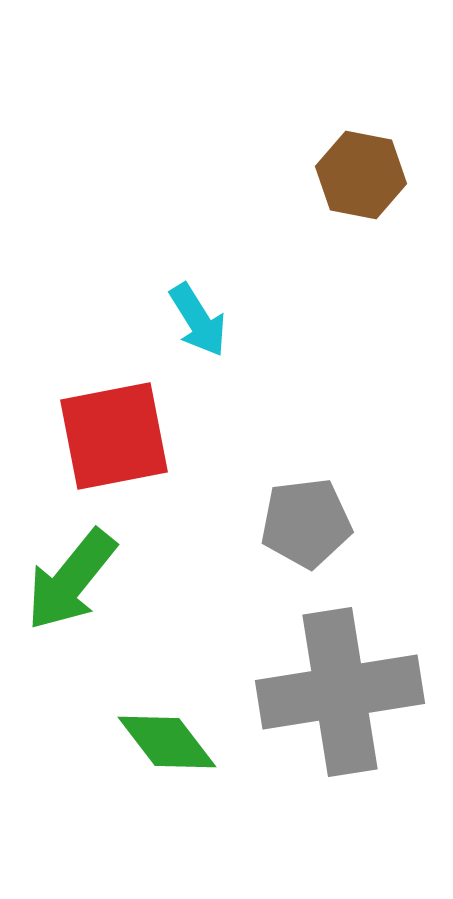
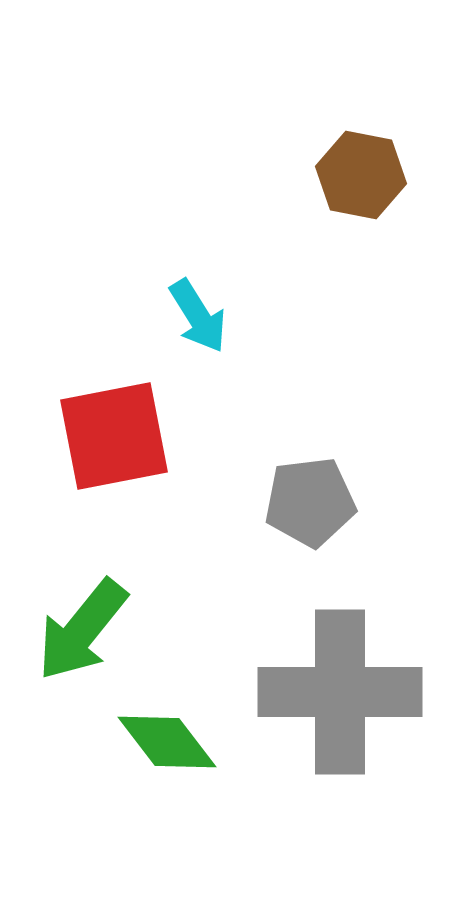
cyan arrow: moved 4 px up
gray pentagon: moved 4 px right, 21 px up
green arrow: moved 11 px right, 50 px down
gray cross: rotated 9 degrees clockwise
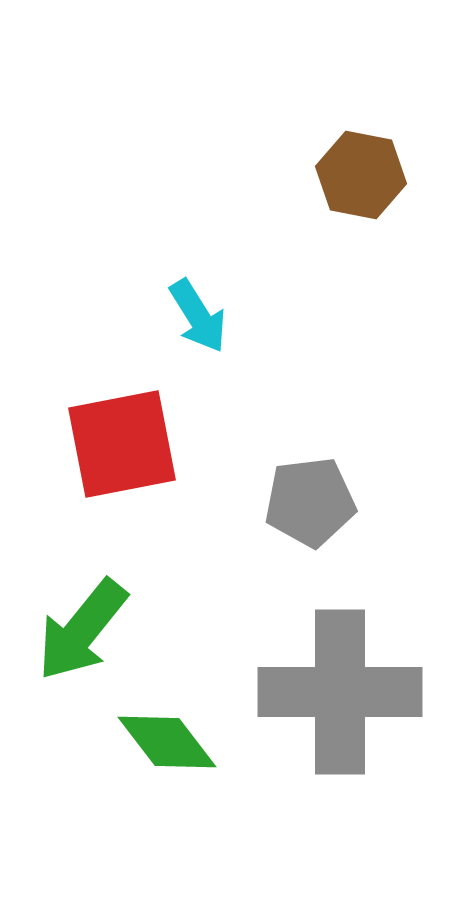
red square: moved 8 px right, 8 px down
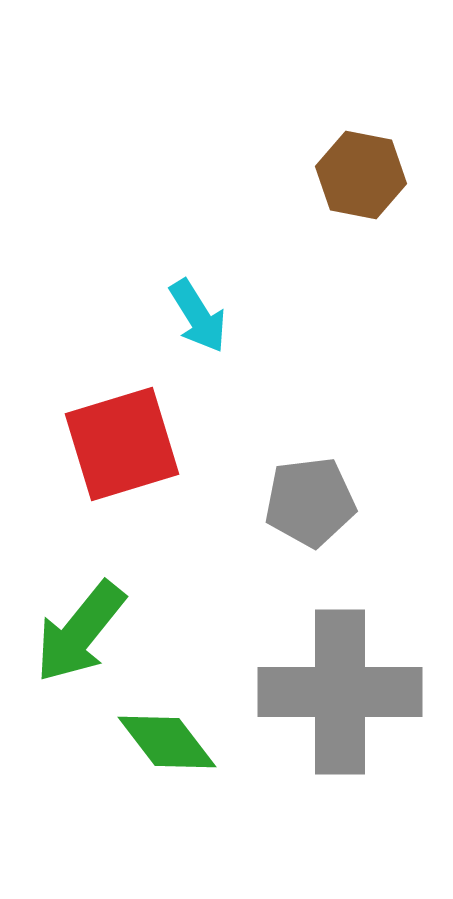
red square: rotated 6 degrees counterclockwise
green arrow: moved 2 px left, 2 px down
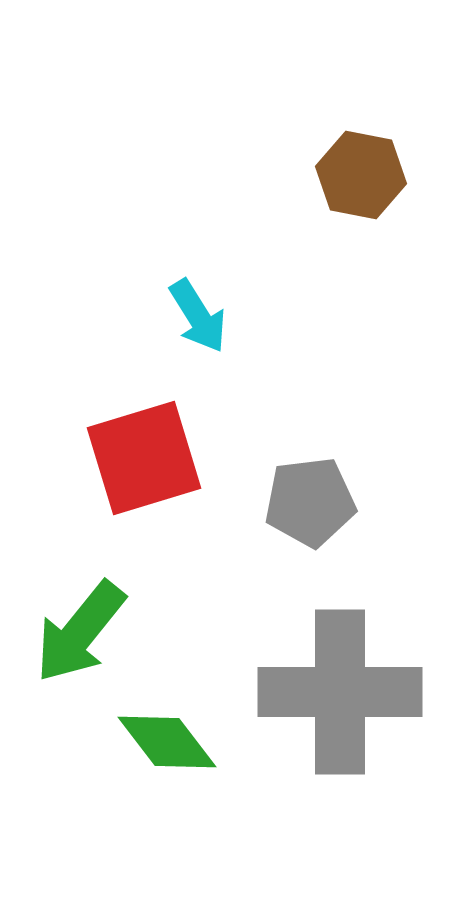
red square: moved 22 px right, 14 px down
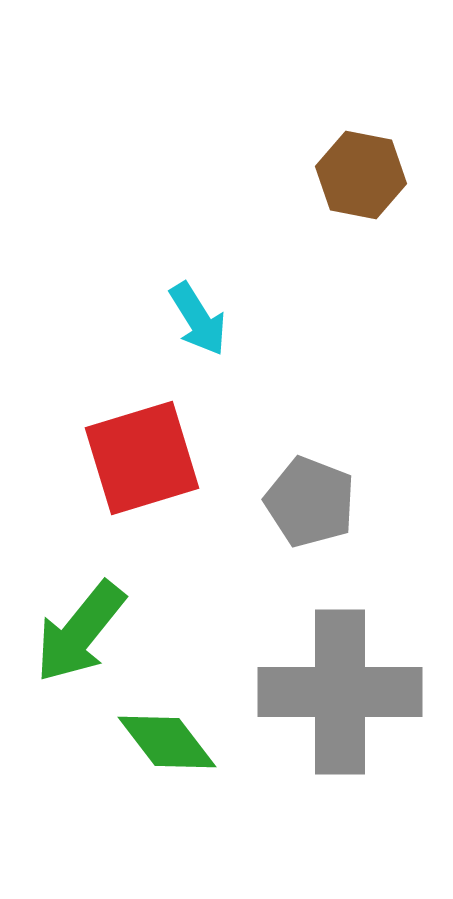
cyan arrow: moved 3 px down
red square: moved 2 px left
gray pentagon: rotated 28 degrees clockwise
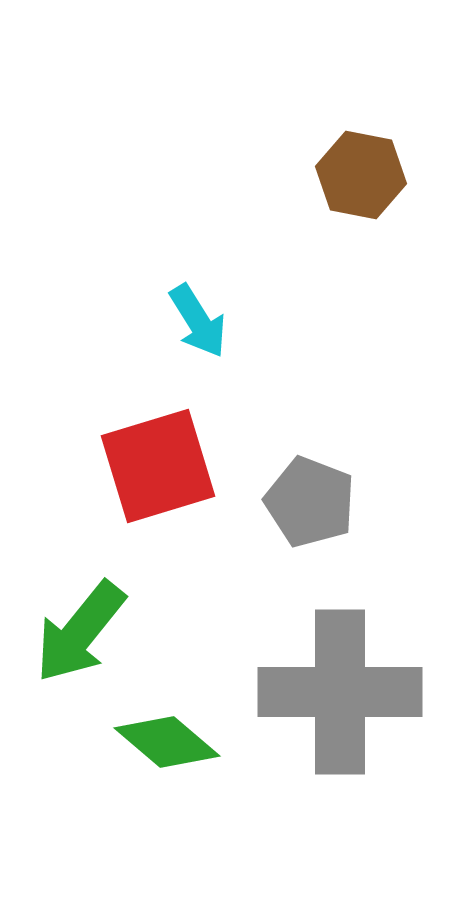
cyan arrow: moved 2 px down
red square: moved 16 px right, 8 px down
green diamond: rotated 12 degrees counterclockwise
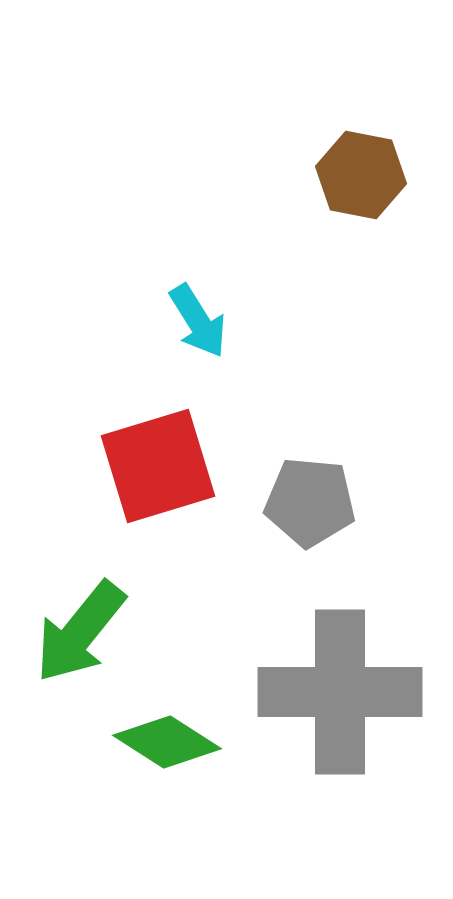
gray pentagon: rotated 16 degrees counterclockwise
green diamond: rotated 8 degrees counterclockwise
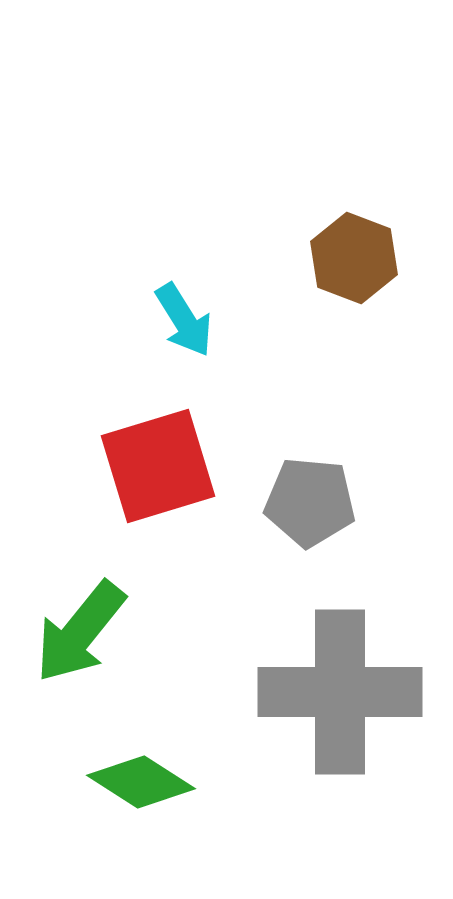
brown hexagon: moved 7 px left, 83 px down; rotated 10 degrees clockwise
cyan arrow: moved 14 px left, 1 px up
green diamond: moved 26 px left, 40 px down
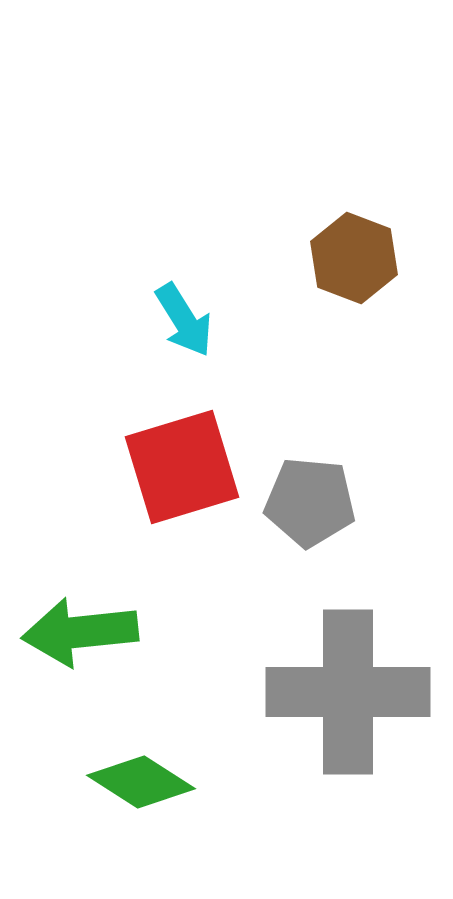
red square: moved 24 px right, 1 px down
green arrow: rotated 45 degrees clockwise
gray cross: moved 8 px right
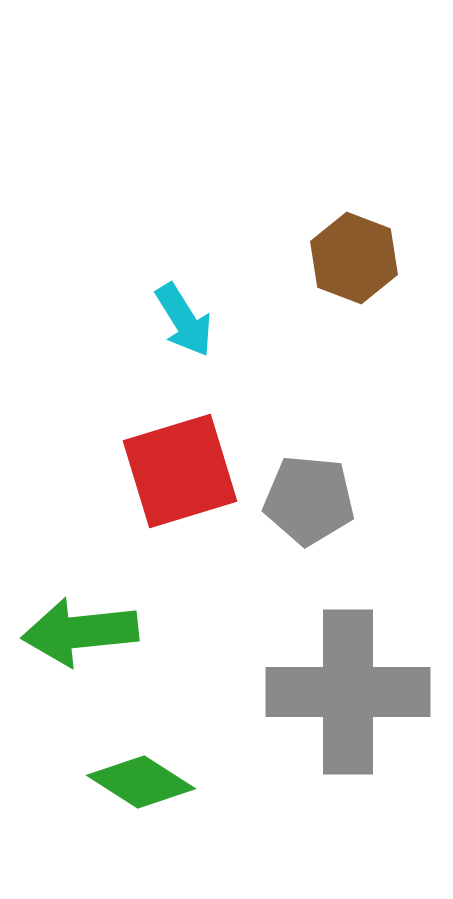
red square: moved 2 px left, 4 px down
gray pentagon: moved 1 px left, 2 px up
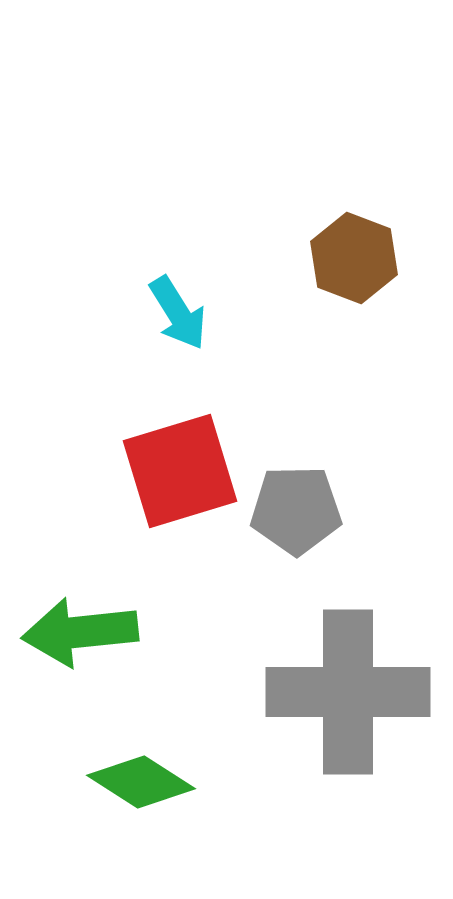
cyan arrow: moved 6 px left, 7 px up
gray pentagon: moved 13 px left, 10 px down; rotated 6 degrees counterclockwise
